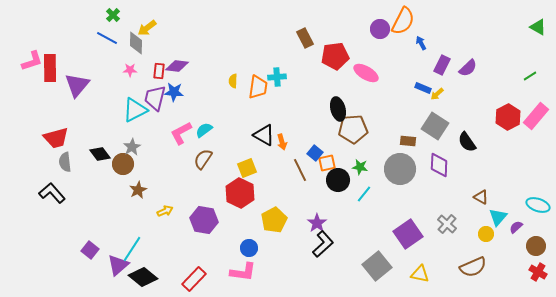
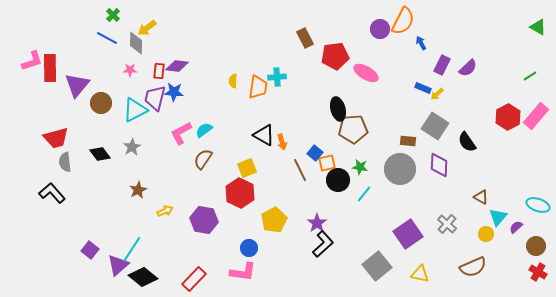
brown circle at (123, 164): moved 22 px left, 61 px up
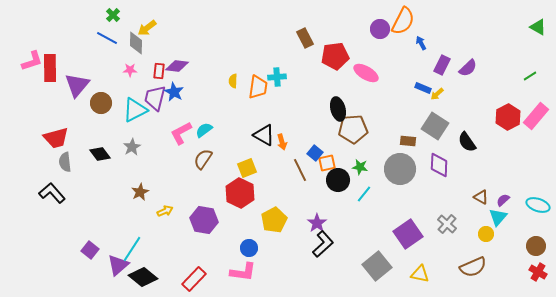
blue star at (174, 92): rotated 24 degrees clockwise
brown star at (138, 190): moved 2 px right, 2 px down
purple semicircle at (516, 227): moved 13 px left, 27 px up
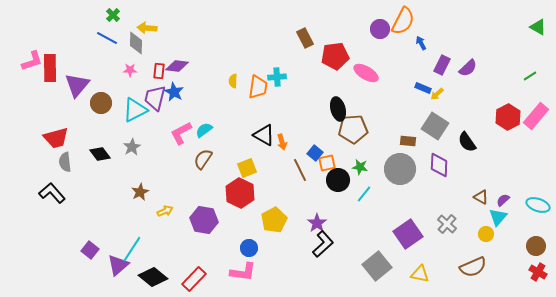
yellow arrow at (147, 28): rotated 42 degrees clockwise
black diamond at (143, 277): moved 10 px right
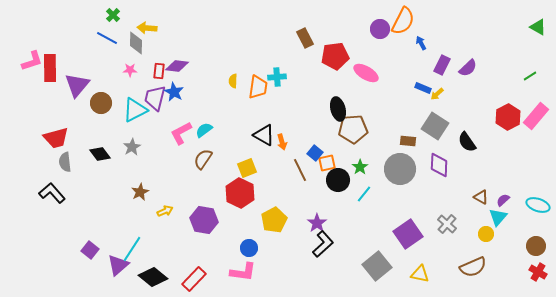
green star at (360, 167): rotated 28 degrees clockwise
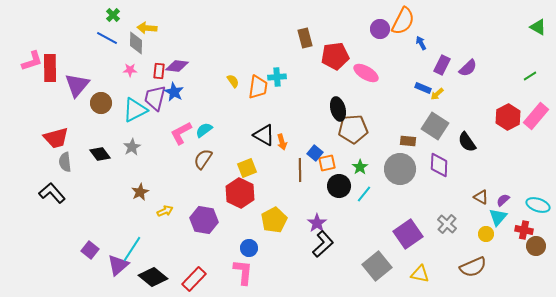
brown rectangle at (305, 38): rotated 12 degrees clockwise
yellow semicircle at (233, 81): rotated 144 degrees clockwise
brown line at (300, 170): rotated 25 degrees clockwise
black circle at (338, 180): moved 1 px right, 6 px down
pink L-shape at (243, 272): rotated 92 degrees counterclockwise
red cross at (538, 272): moved 14 px left, 42 px up; rotated 18 degrees counterclockwise
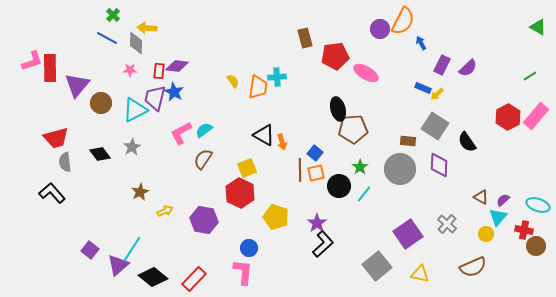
orange square at (327, 163): moved 11 px left, 10 px down
yellow pentagon at (274, 220): moved 2 px right, 3 px up; rotated 25 degrees counterclockwise
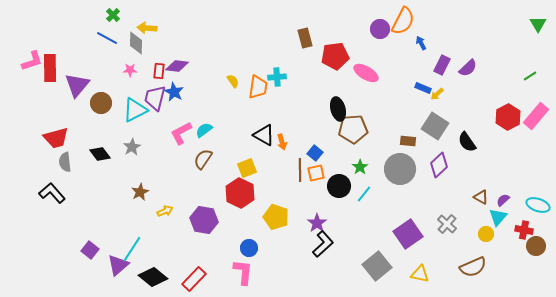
green triangle at (538, 27): moved 3 px up; rotated 30 degrees clockwise
purple diamond at (439, 165): rotated 45 degrees clockwise
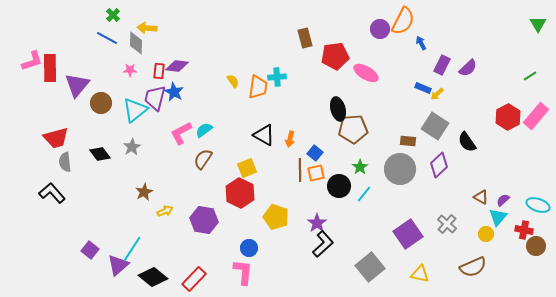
cyan triangle at (135, 110): rotated 12 degrees counterclockwise
orange arrow at (282, 142): moved 8 px right, 3 px up; rotated 28 degrees clockwise
brown star at (140, 192): moved 4 px right
gray square at (377, 266): moved 7 px left, 1 px down
